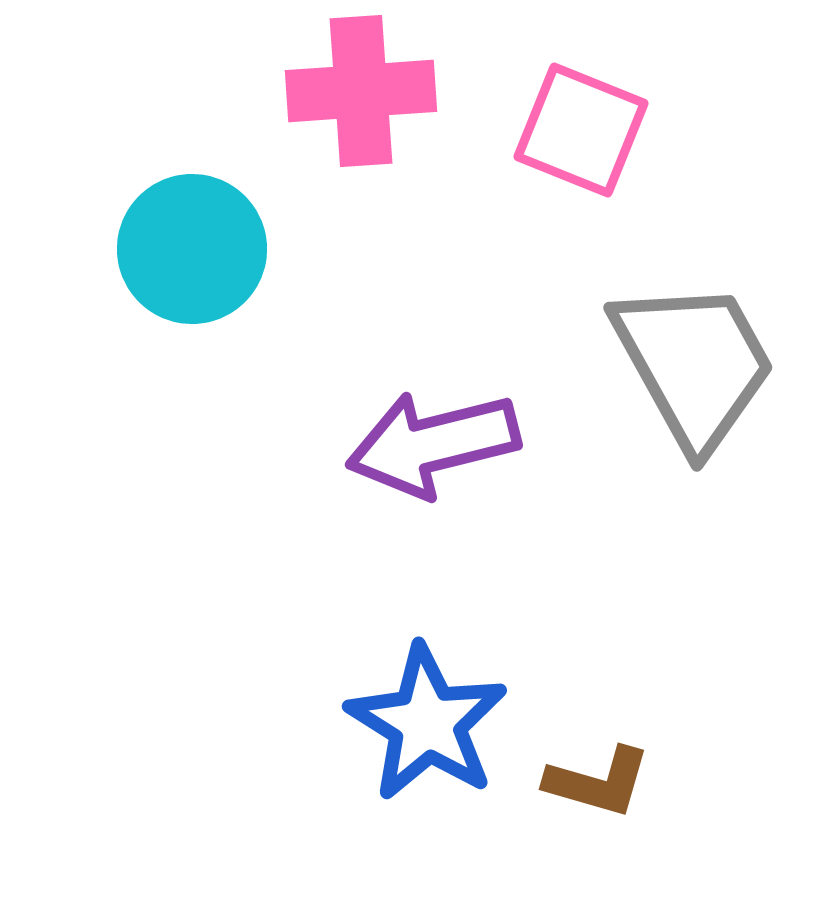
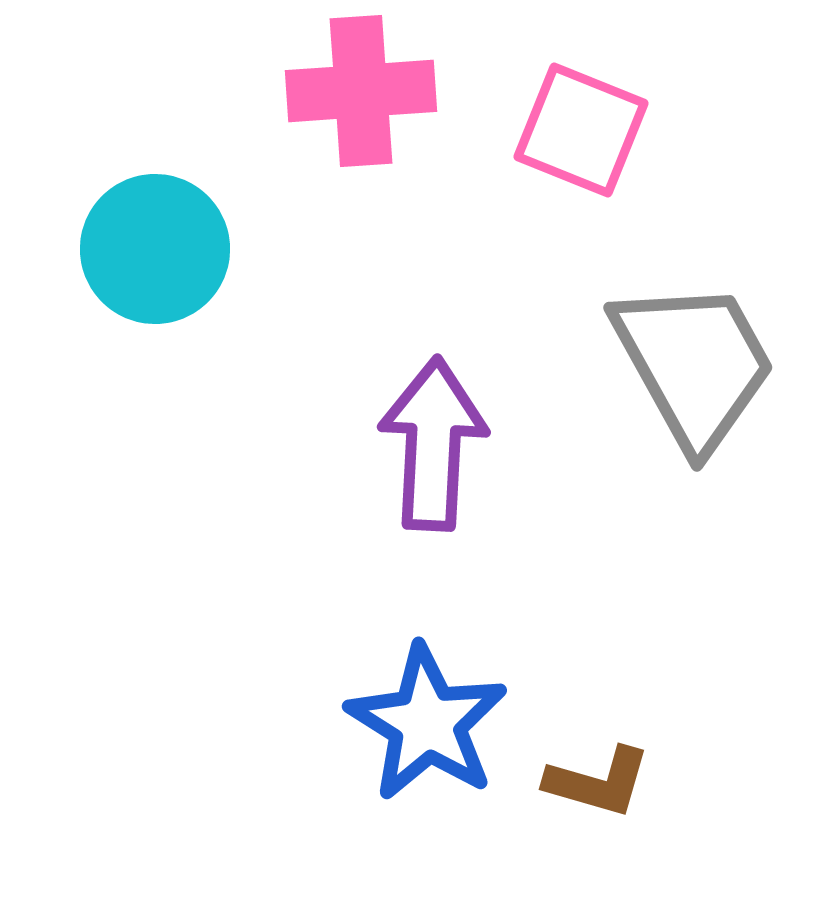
cyan circle: moved 37 px left
purple arrow: rotated 107 degrees clockwise
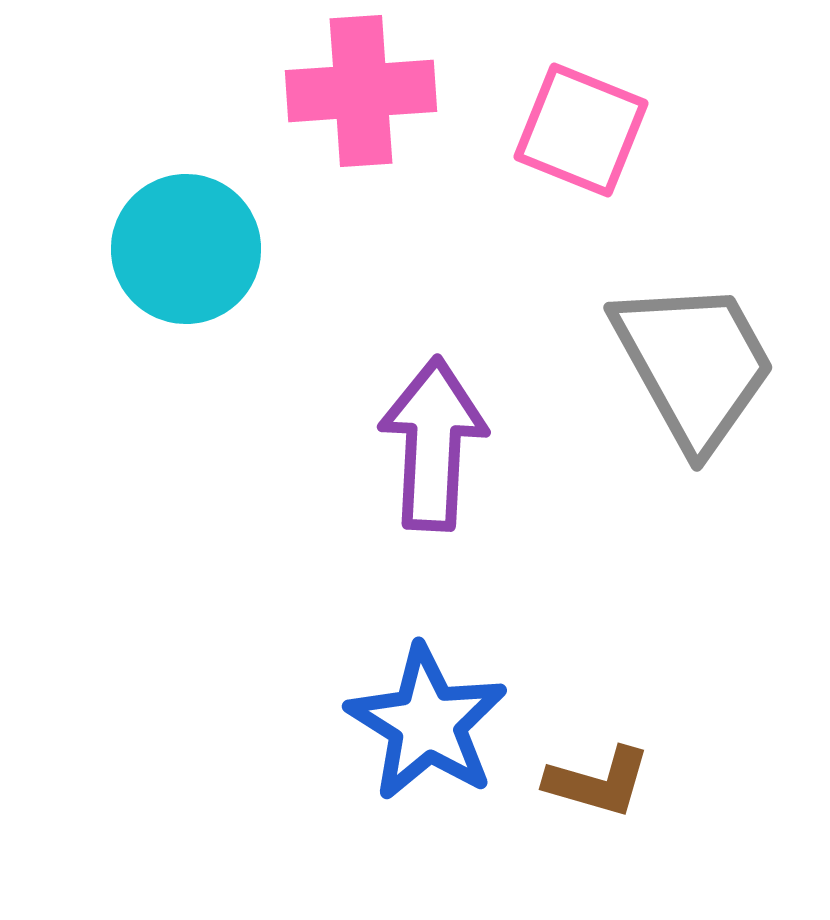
cyan circle: moved 31 px right
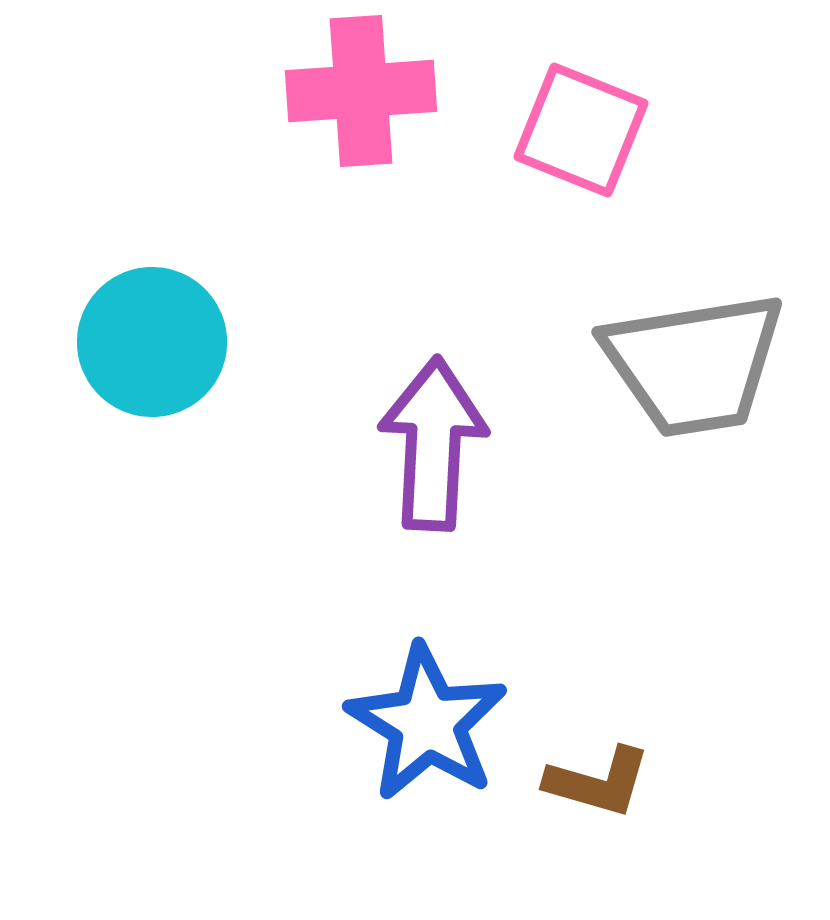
cyan circle: moved 34 px left, 93 px down
gray trapezoid: rotated 110 degrees clockwise
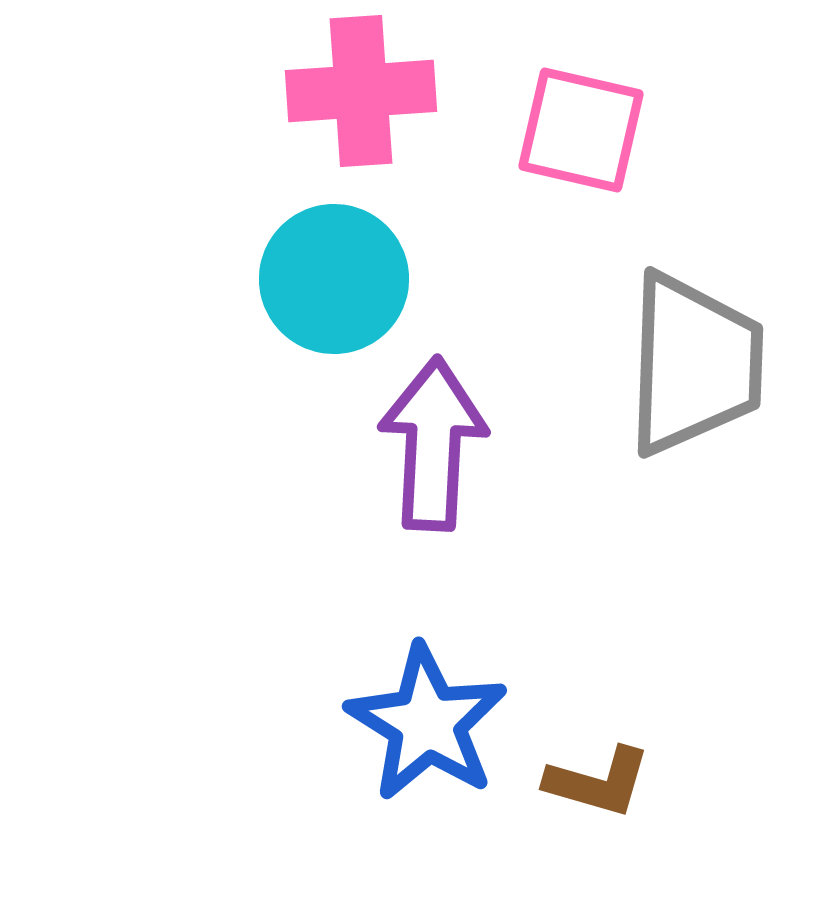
pink square: rotated 9 degrees counterclockwise
cyan circle: moved 182 px right, 63 px up
gray trapezoid: rotated 79 degrees counterclockwise
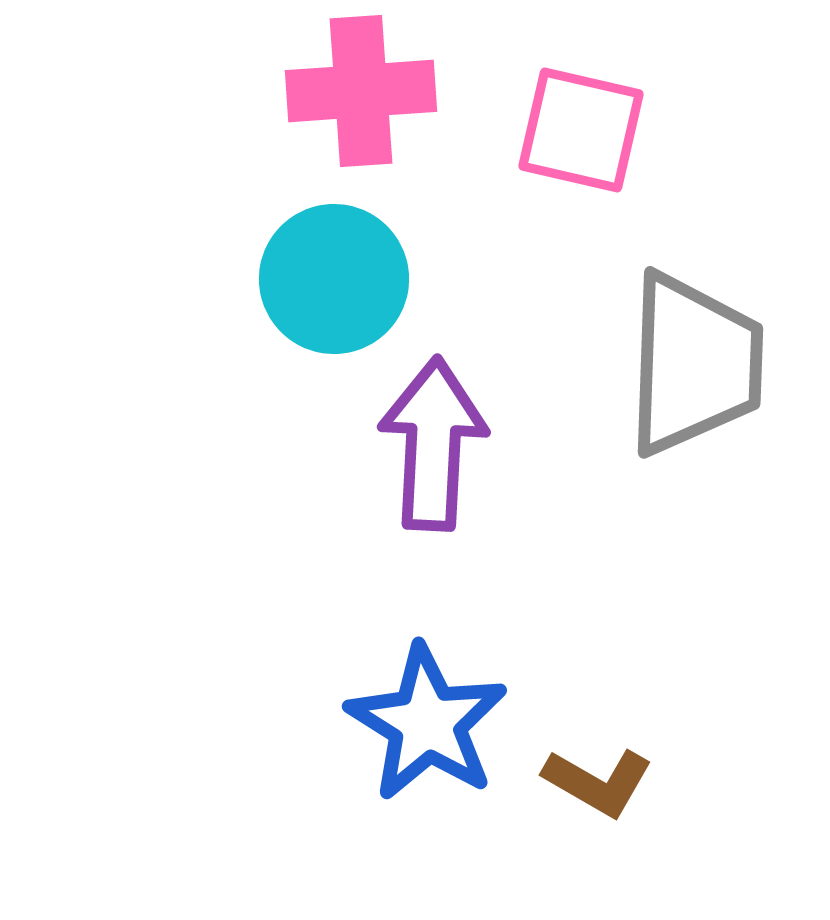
brown L-shape: rotated 14 degrees clockwise
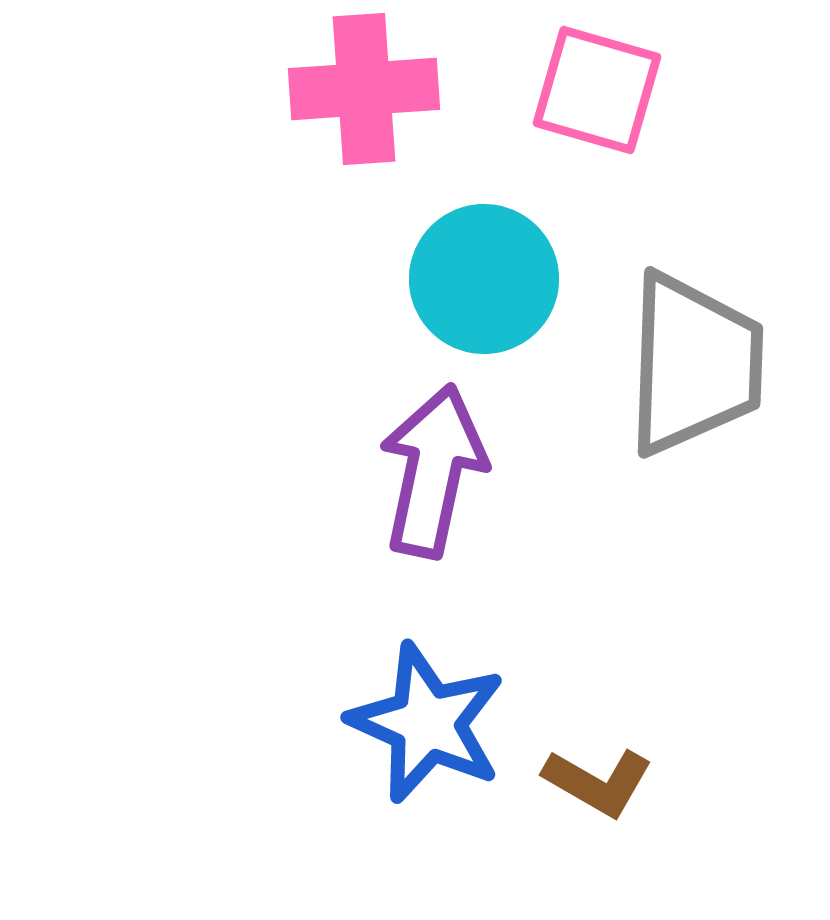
pink cross: moved 3 px right, 2 px up
pink square: moved 16 px right, 40 px up; rotated 3 degrees clockwise
cyan circle: moved 150 px right
purple arrow: moved 27 px down; rotated 9 degrees clockwise
blue star: rotated 8 degrees counterclockwise
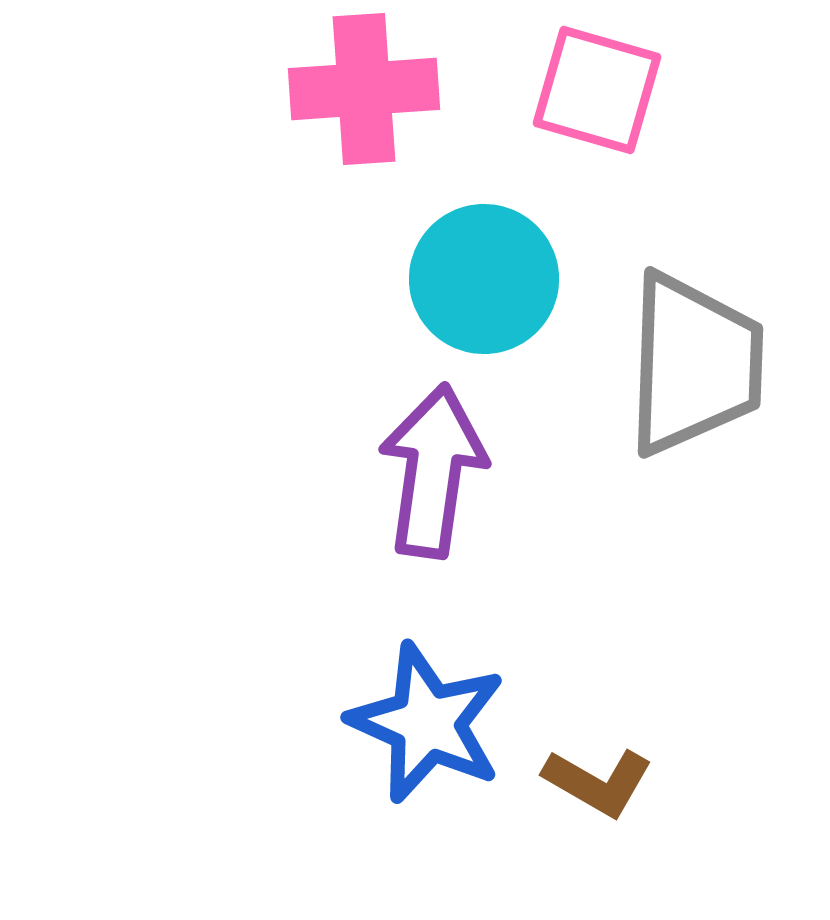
purple arrow: rotated 4 degrees counterclockwise
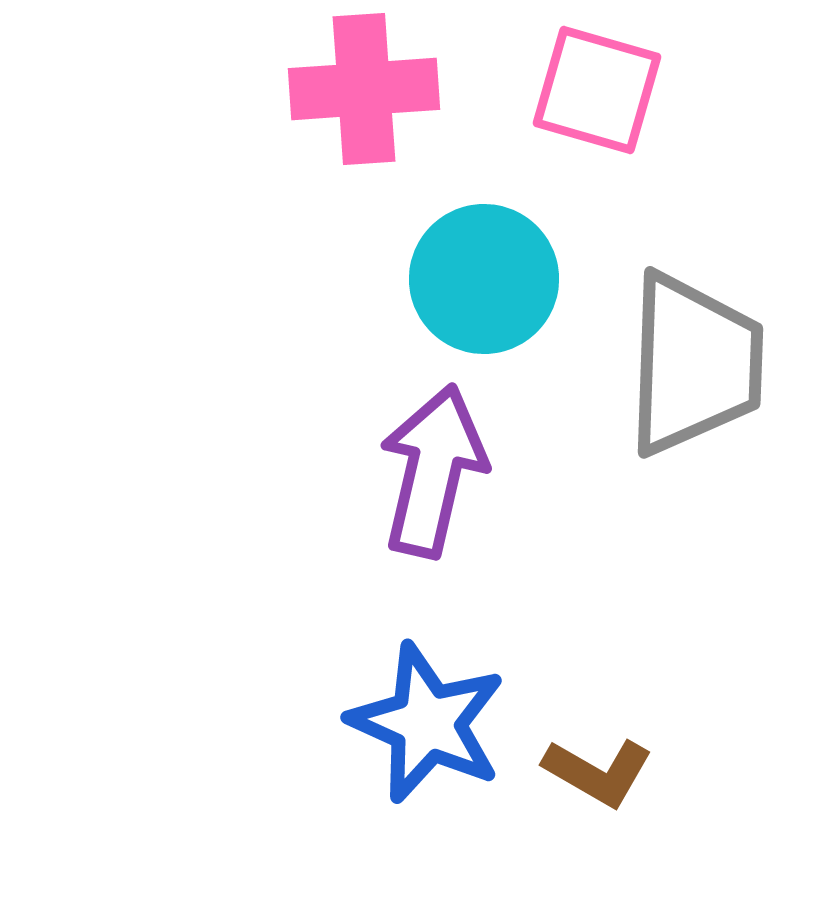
purple arrow: rotated 5 degrees clockwise
brown L-shape: moved 10 px up
